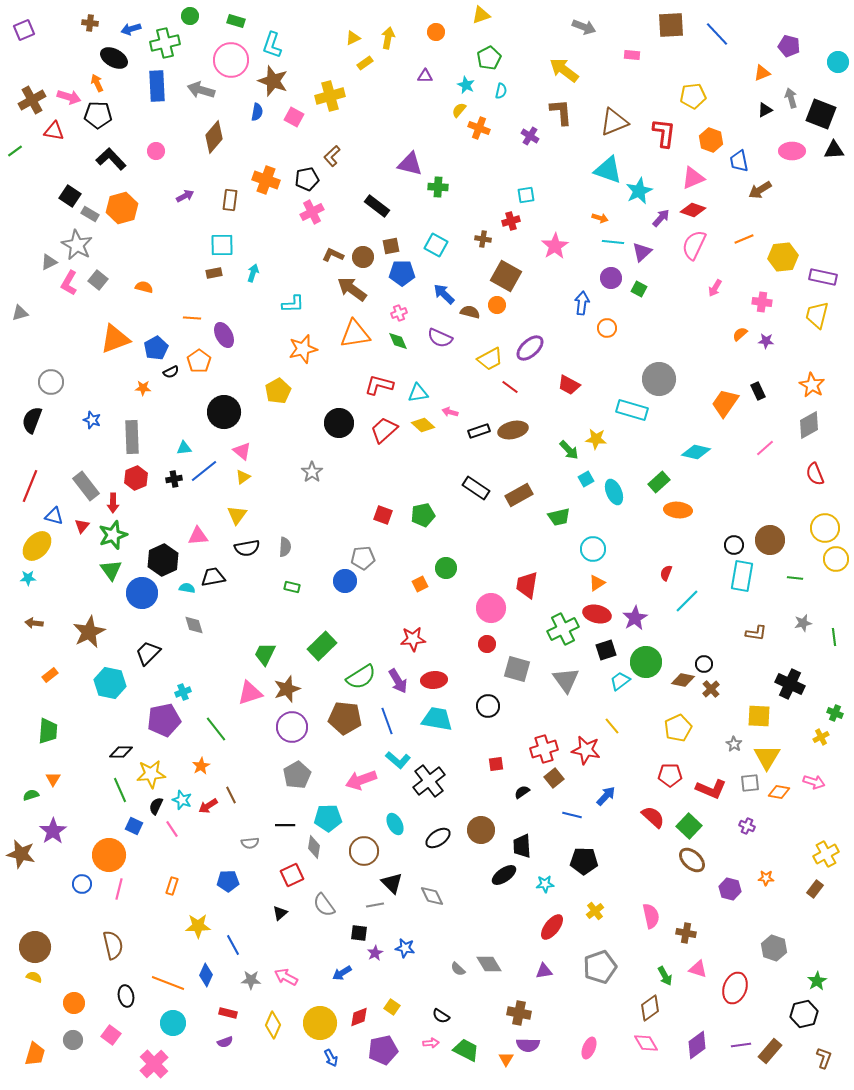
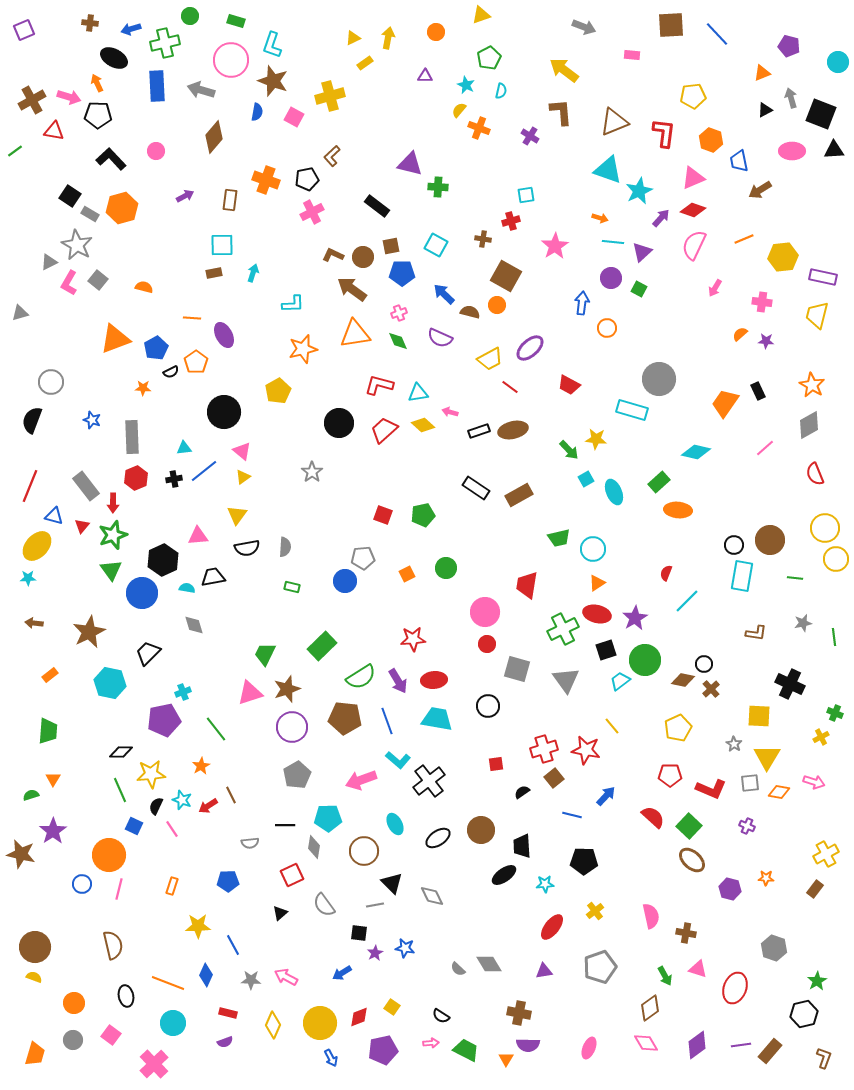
orange pentagon at (199, 361): moved 3 px left, 1 px down
green trapezoid at (559, 517): moved 21 px down
orange square at (420, 584): moved 13 px left, 10 px up
pink circle at (491, 608): moved 6 px left, 4 px down
green circle at (646, 662): moved 1 px left, 2 px up
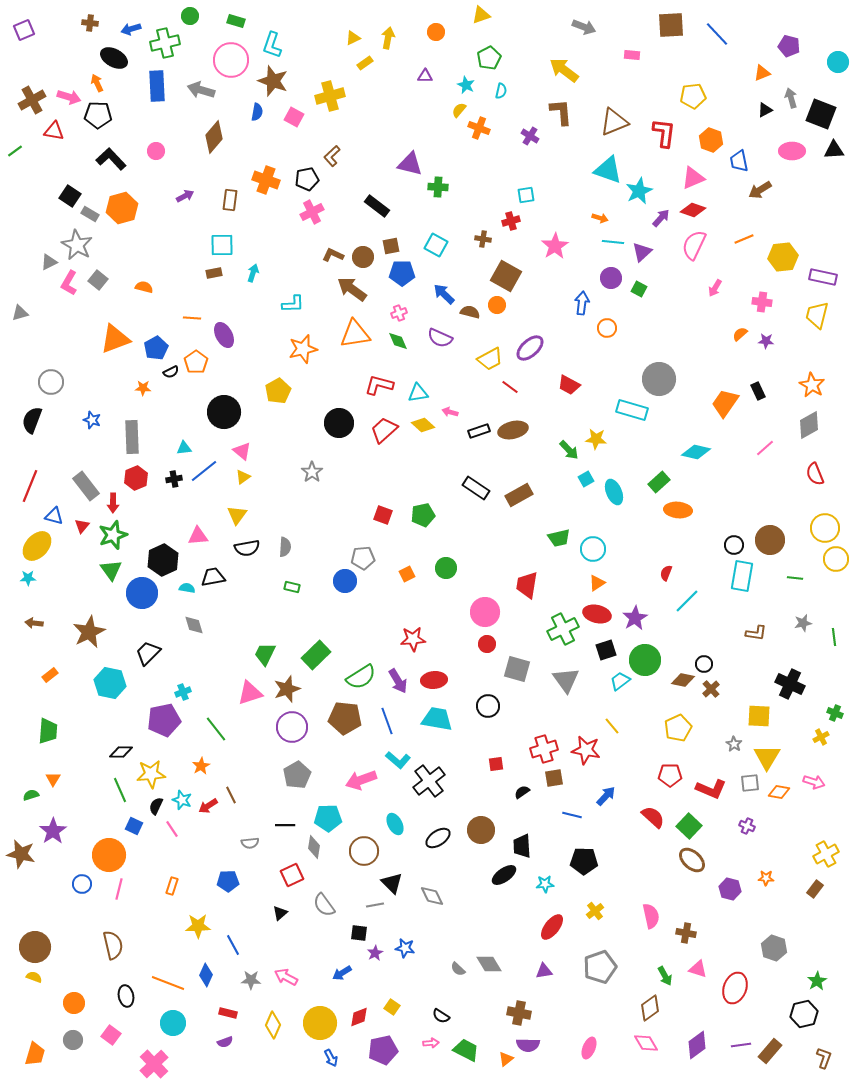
green rectangle at (322, 646): moved 6 px left, 9 px down
brown square at (554, 778): rotated 30 degrees clockwise
orange triangle at (506, 1059): rotated 21 degrees clockwise
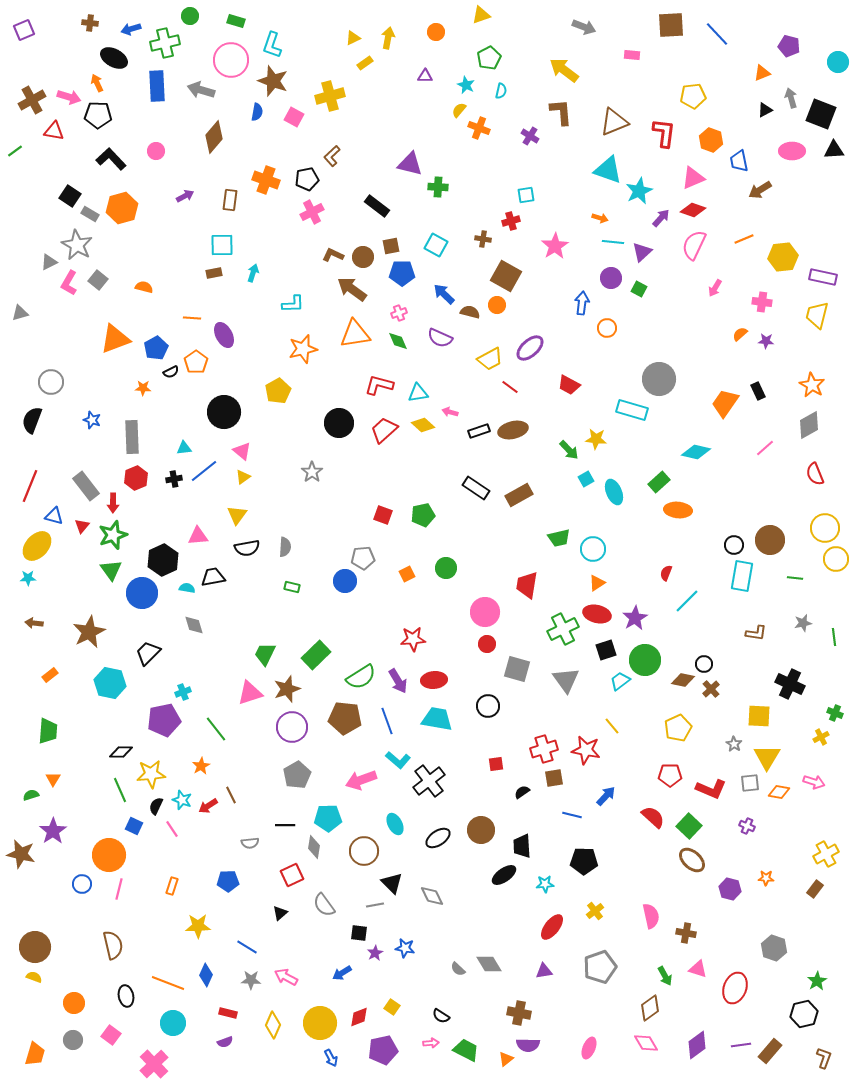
blue line at (233, 945): moved 14 px right, 2 px down; rotated 30 degrees counterclockwise
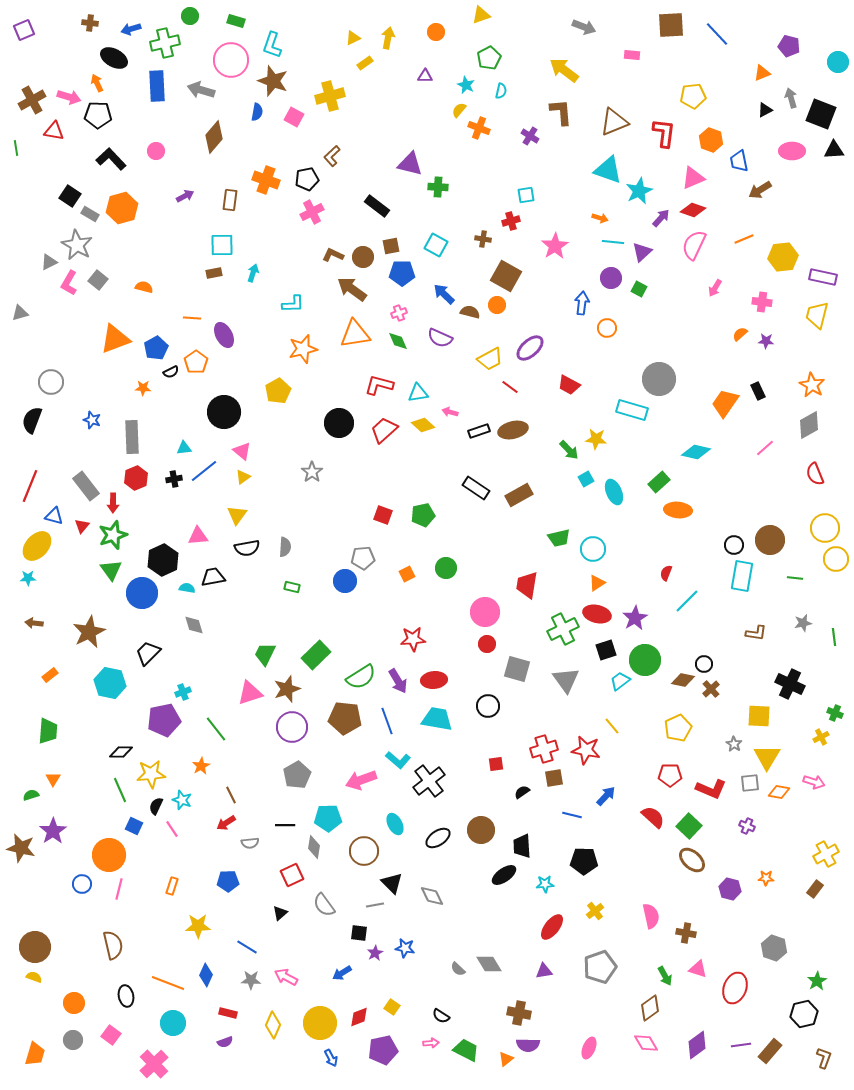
green line at (15, 151): moved 1 px right, 3 px up; rotated 63 degrees counterclockwise
red arrow at (208, 806): moved 18 px right, 17 px down
brown star at (21, 854): moved 6 px up
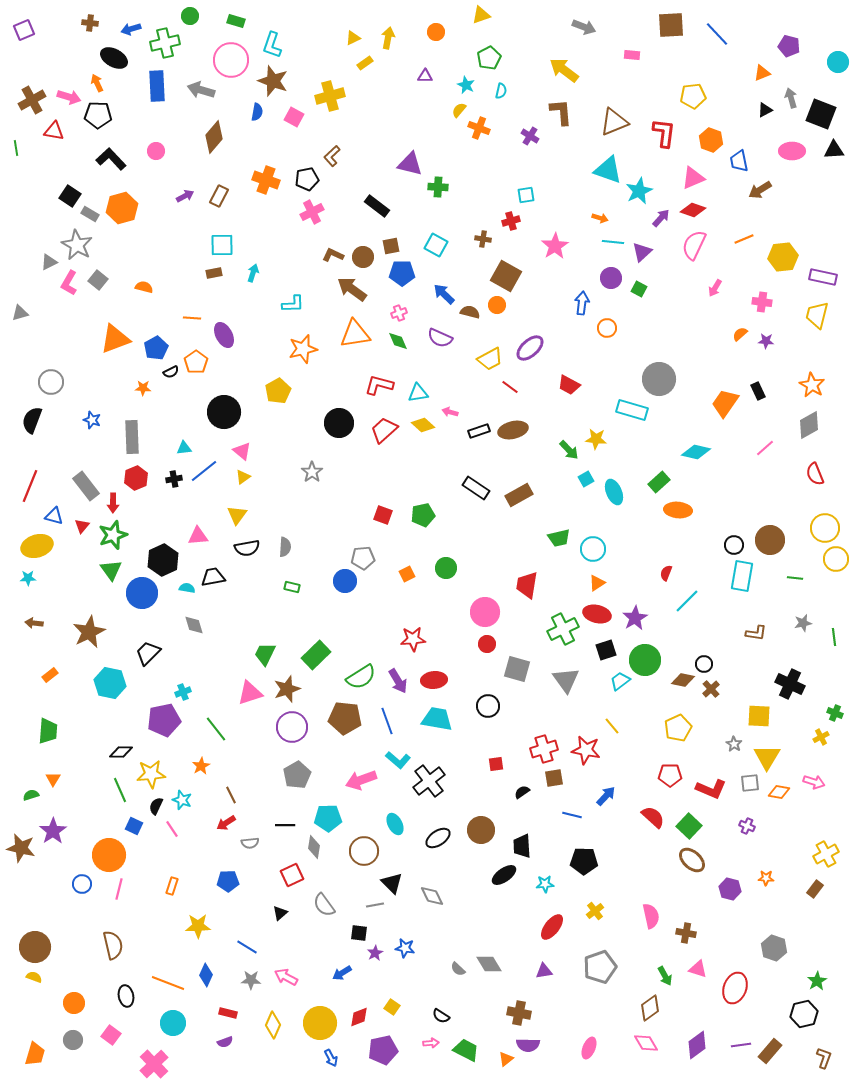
brown rectangle at (230, 200): moved 11 px left, 4 px up; rotated 20 degrees clockwise
yellow ellipse at (37, 546): rotated 32 degrees clockwise
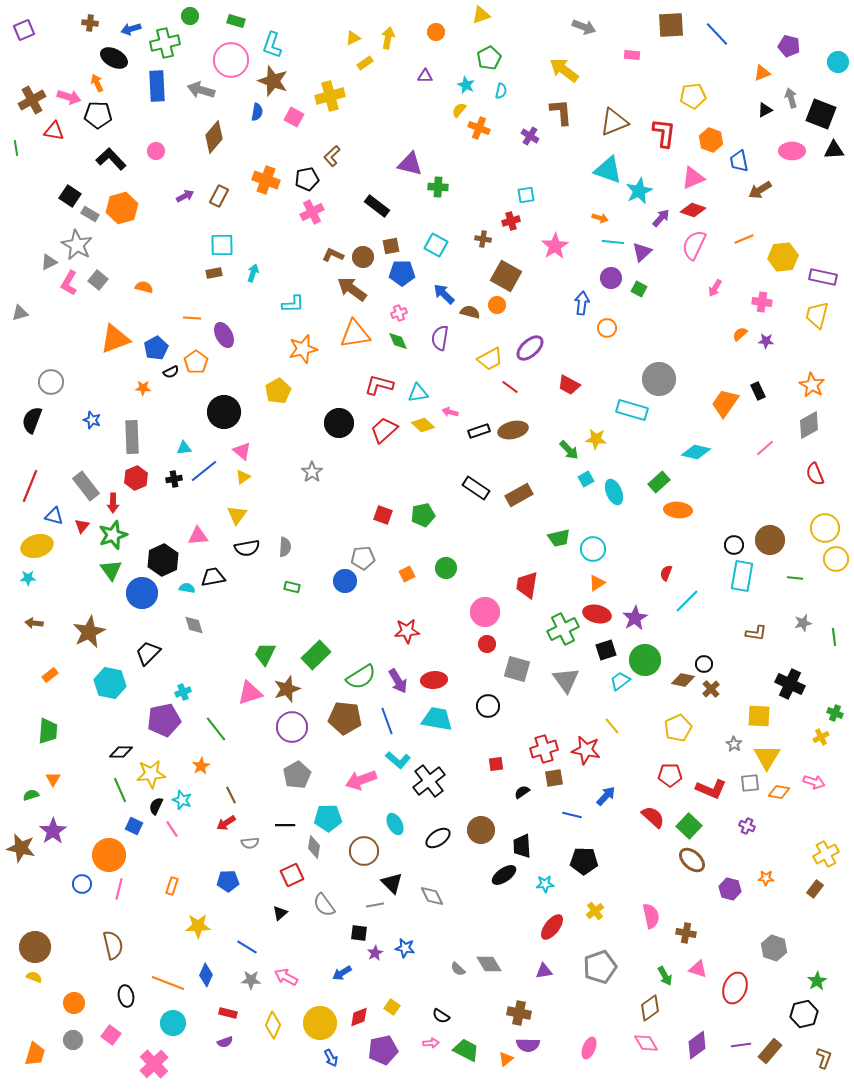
purple semicircle at (440, 338): rotated 75 degrees clockwise
red star at (413, 639): moved 6 px left, 8 px up
